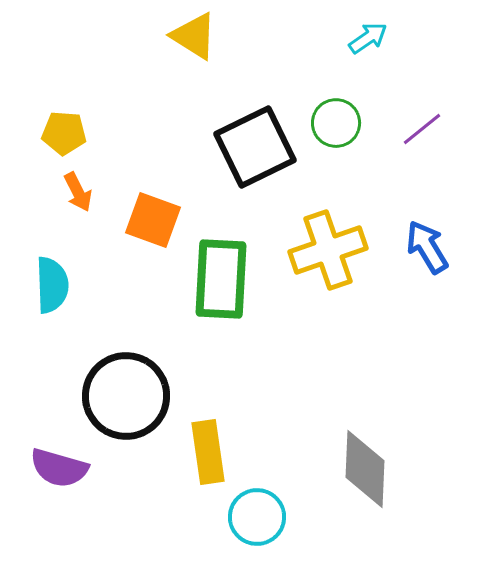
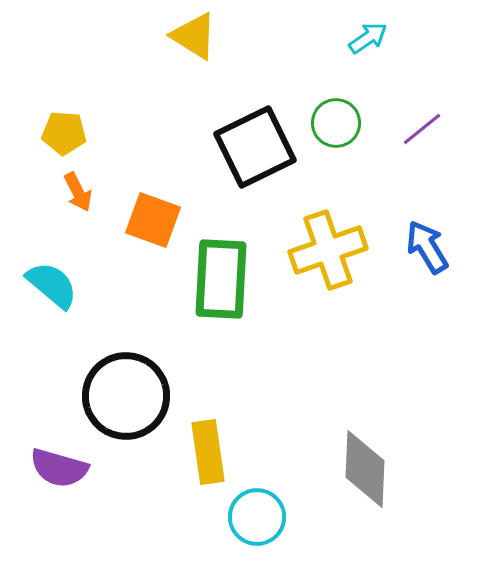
cyan semicircle: rotated 48 degrees counterclockwise
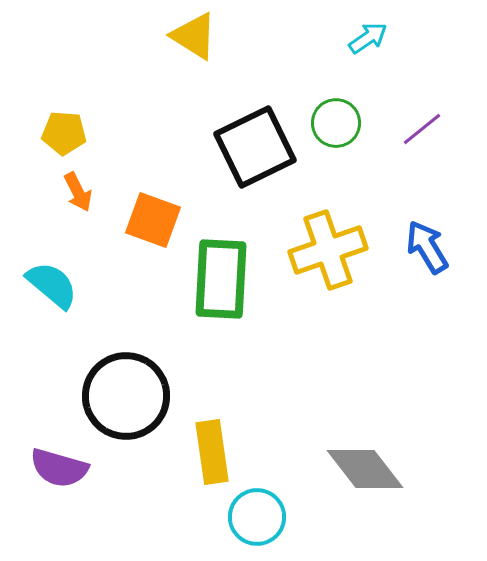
yellow rectangle: moved 4 px right
gray diamond: rotated 40 degrees counterclockwise
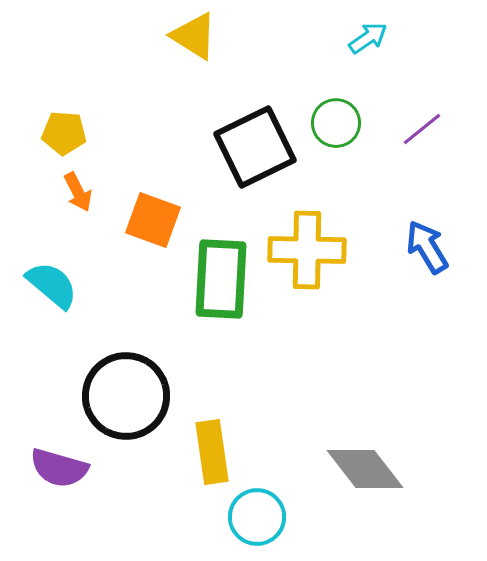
yellow cross: moved 21 px left; rotated 20 degrees clockwise
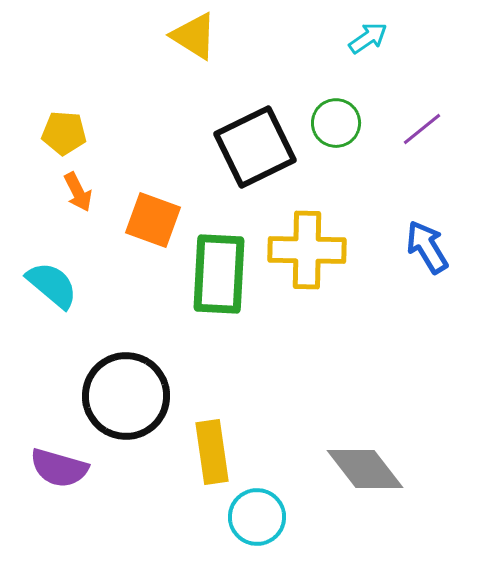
green rectangle: moved 2 px left, 5 px up
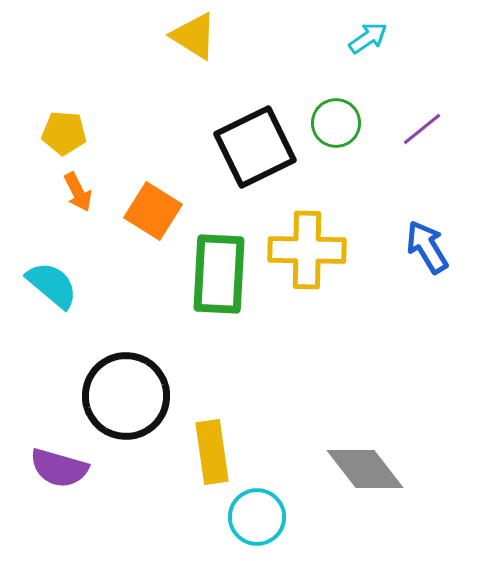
orange square: moved 9 px up; rotated 12 degrees clockwise
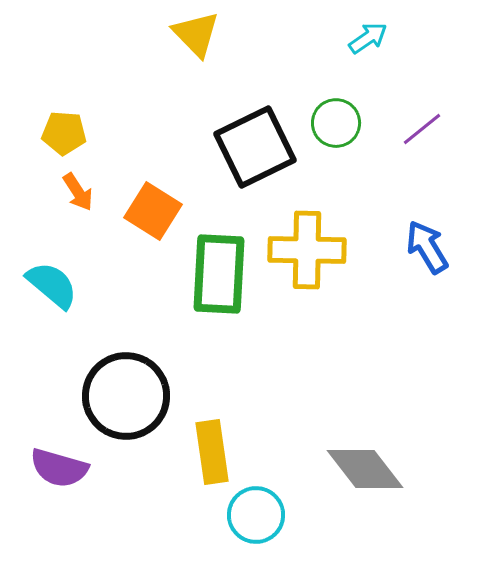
yellow triangle: moved 2 px right, 2 px up; rotated 14 degrees clockwise
orange arrow: rotated 6 degrees counterclockwise
cyan circle: moved 1 px left, 2 px up
